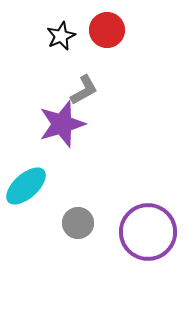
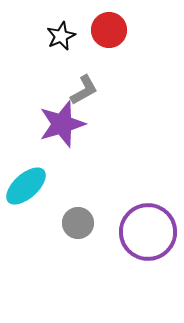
red circle: moved 2 px right
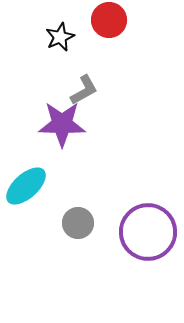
red circle: moved 10 px up
black star: moved 1 px left, 1 px down
purple star: rotated 18 degrees clockwise
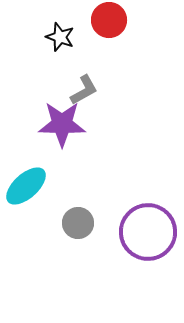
black star: rotated 28 degrees counterclockwise
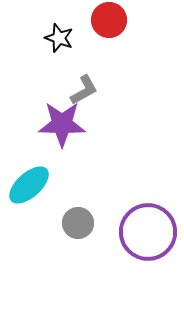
black star: moved 1 px left, 1 px down
cyan ellipse: moved 3 px right, 1 px up
